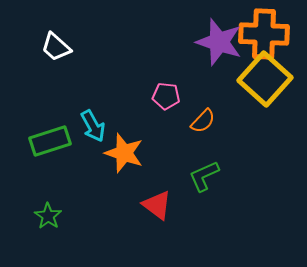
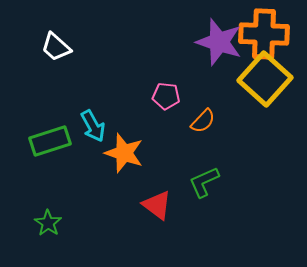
green L-shape: moved 6 px down
green star: moved 7 px down
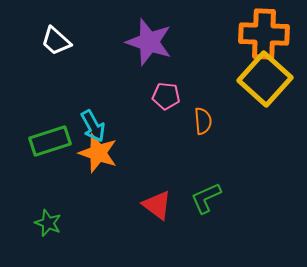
purple star: moved 70 px left
white trapezoid: moved 6 px up
orange semicircle: rotated 48 degrees counterclockwise
orange star: moved 26 px left
green L-shape: moved 2 px right, 16 px down
green star: rotated 12 degrees counterclockwise
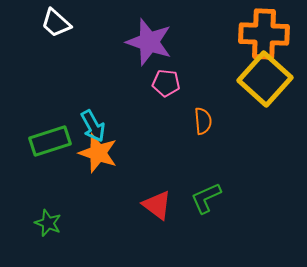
white trapezoid: moved 18 px up
pink pentagon: moved 13 px up
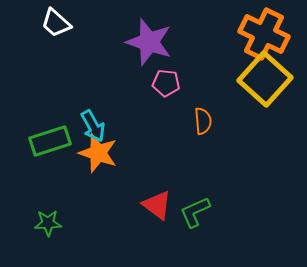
orange cross: rotated 24 degrees clockwise
green L-shape: moved 11 px left, 14 px down
green star: rotated 24 degrees counterclockwise
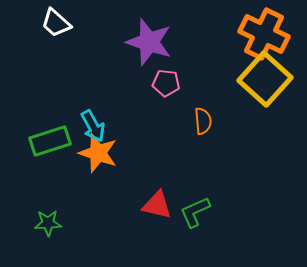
red triangle: rotated 24 degrees counterclockwise
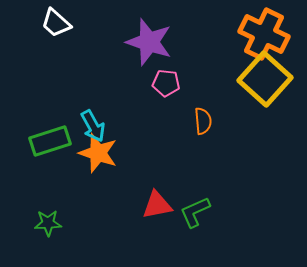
red triangle: rotated 24 degrees counterclockwise
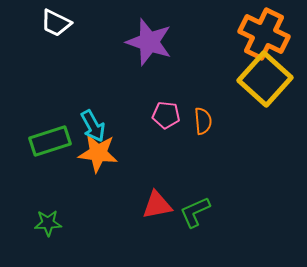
white trapezoid: rotated 16 degrees counterclockwise
pink pentagon: moved 32 px down
orange star: rotated 12 degrees counterclockwise
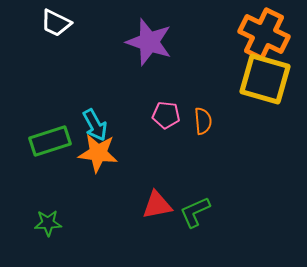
yellow square: rotated 26 degrees counterclockwise
cyan arrow: moved 2 px right, 1 px up
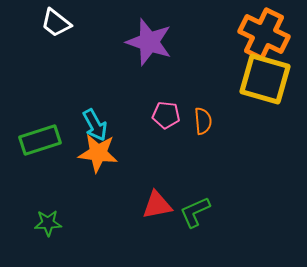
white trapezoid: rotated 12 degrees clockwise
green rectangle: moved 10 px left, 1 px up
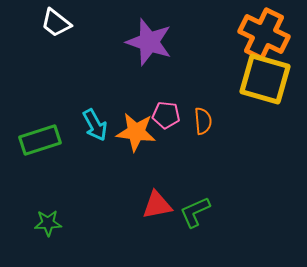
orange star: moved 38 px right, 21 px up
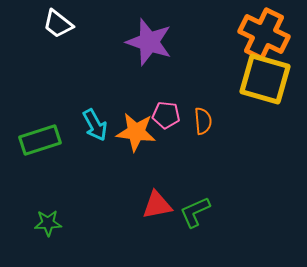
white trapezoid: moved 2 px right, 1 px down
